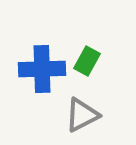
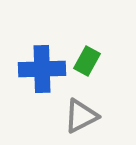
gray triangle: moved 1 px left, 1 px down
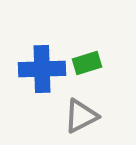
green rectangle: moved 2 px down; rotated 44 degrees clockwise
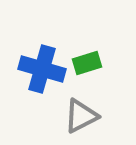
blue cross: rotated 18 degrees clockwise
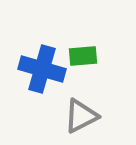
green rectangle: moved 4 px left, 7 px up; rotated 12 degrees clockwise
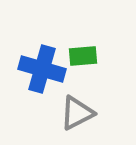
gray triangle: moved 4 px left, 3 px up
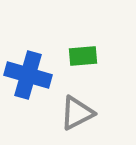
blue cross: moved 14 px left, 6 px down
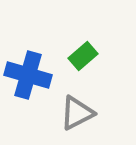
green rectangle: rotated 36 degrees counterclockwise
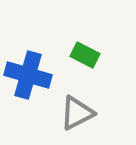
green rectangle: moved 2 px right, 1 px up; rotated 68 degrees clockwise
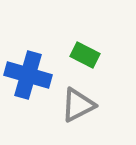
gray triangle: moved 1 px right, 8 px up
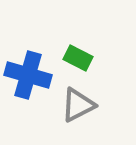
green rectangle: moved 7 px left, 3 px down
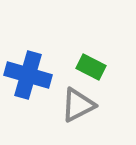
green rectangle: moved 13 px right, 9 px down
